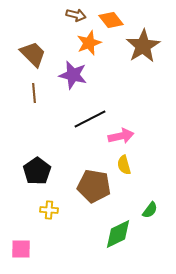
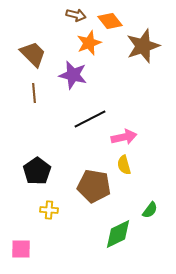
orange diamond: moved 1 px left, 1 px down
brown star: rotated 12 degrees clockwise
pink arrow: moved 3 px right, 1 px down
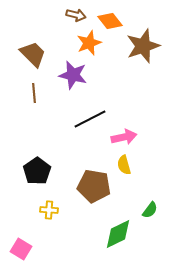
pink square: rotated 30 degrees clockwise
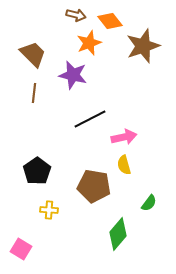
brown line: rotated 12 degrees clockwise
green semicircle: moved 1 px left, 7 px up
green diamond: rotated 24 degrees counterclockwise
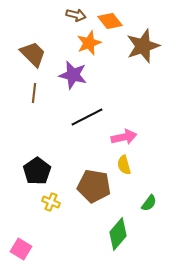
black line: moved 3 px left, 2 px up
yellow cross: moved 2 px right, 8 px up; rotated 18 degrees clockwise
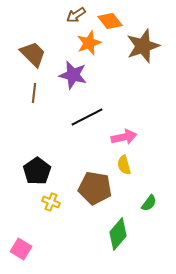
brown arrow: rotated 132 degrees clockwise
brown pentagon: moved 1 px right, 2 px down
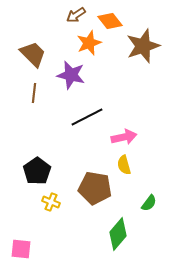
purple star: moved 2 px left
pink square: rotated 25 degrees counterclockwise
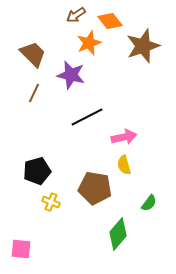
brown line: rotated 18 degrees clockwise
black pentagon: rotated 20 degrees clockwise
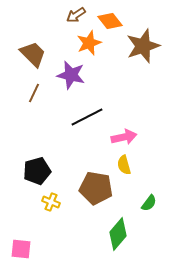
brown pentagon: moved 1 px right
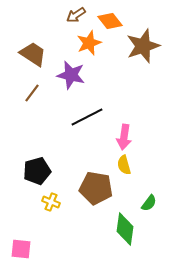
brown trapezoid: rotated 12 degrees counterclockwise
brown line: moved 2 px left; rotated 12 degrees clockwise
pink arrow: rotated 110 degrees clockwise
green diamond: moved 7 px right, 5 px up; rotated 32 degrees counterclockwise
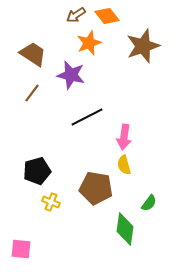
orange diamond: moved 3 px left, 5 px up
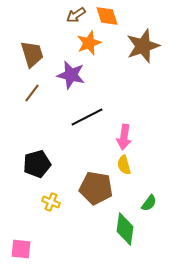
orange diamond: rotated 20 degrees clockwise
brown trapezoid: moved 1 px left; rotated 40 degrees clockwise
black pentagon: moved 7 px up
